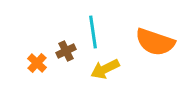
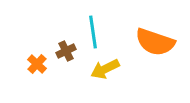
orange cross: moved 1 px down
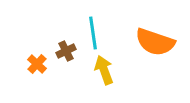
cyan line: moved 1 px down
yellow arrow: moved 1 px left, 1 px down; rotated 96 degrees clockwise
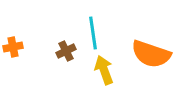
orange semicircle: moved 4 px left, 12 px down
orange cross: moved 24 px left, 17 px up; rotated 36 degrees clockwise
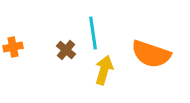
brown cross: moved 1 px up; rotated 24 degrees counterclockwise
yellow arrow: rotated 36 degrees clockwise
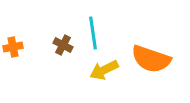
brown cross: moved 3 px left, 5 px up; rotated 12 degrees counterclockwise
orange semicircle: moved 5 px down
yellow arrow: rotated 132 degrees counterclockwise
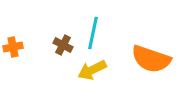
cyan line: rotated 20 degrees clockwise
yellow arrow: moved 12 px left
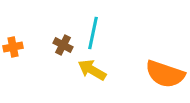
orange semicircle: moved 14 px right, 15 px down
yellow arrow: rotated 56 degrees clockwise
